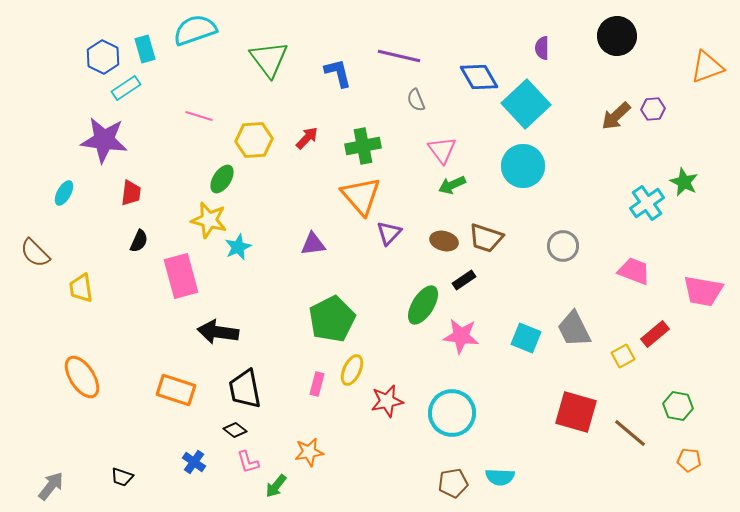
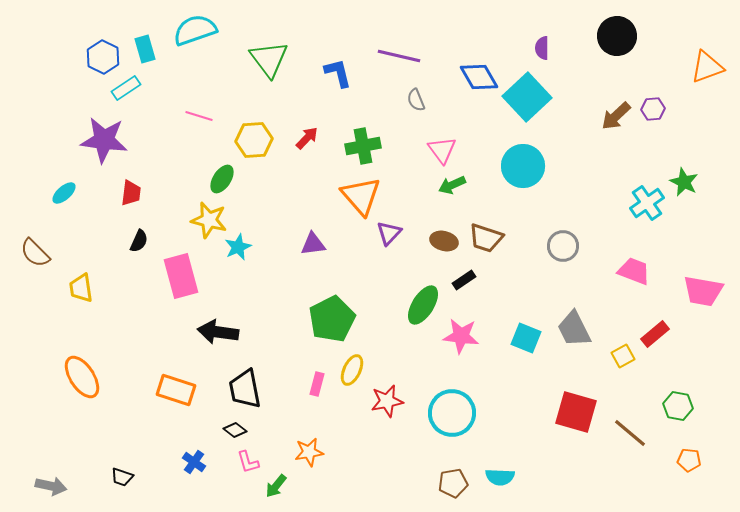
cyan square at (526, 104): moved 1 px right, 7 px up
cyan ellipse at (64, 193): rotated 20 degrees clockwise
gray arrow at (51, 486): rotated 64 degrees clockwise
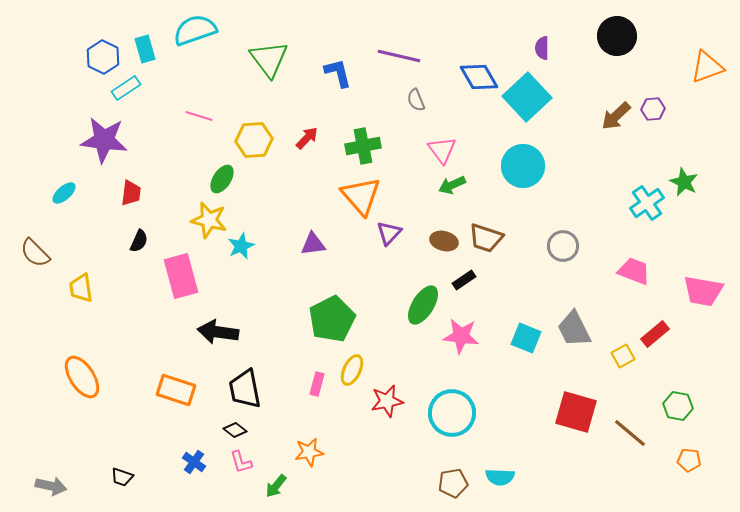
cyan star at (238, 247): moved 3 px right, 1 px up
pink L-shape at (248, 462): moved 7 px left
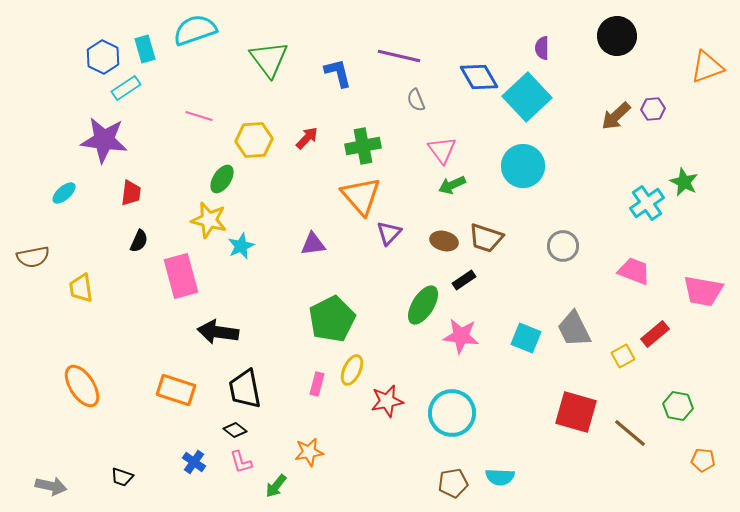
brown semicircle at (35, 253): moved 2 px left, 4 px down; rotated 56 degrees counterclockwise
orange ellipse at (82, 377): moved 9 px down
orange pentagon at (689, 460): moved 14 px right
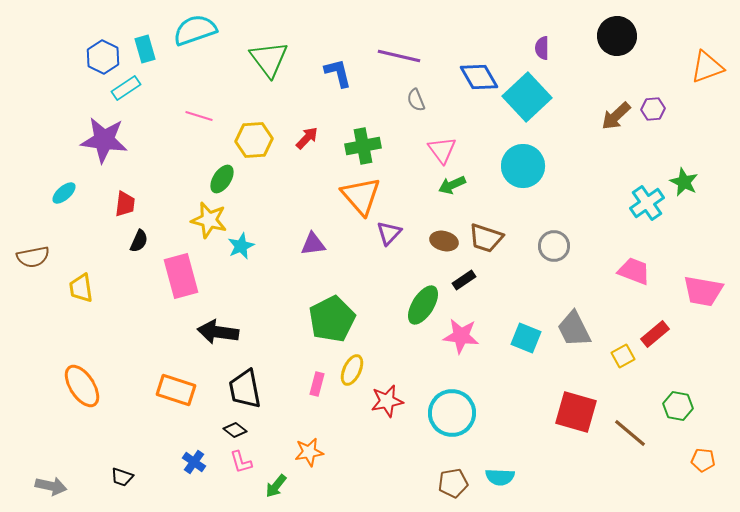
red trapezoid at (131, 193): moved 6 px left, 11 px down
gray circle at (563, 246): moved 9 px left
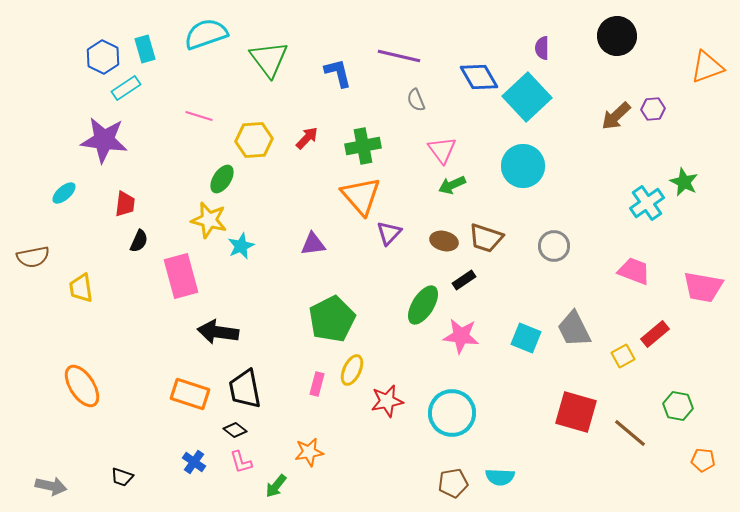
cyan semicircle at (195, 30): moved 11 px right, 4 px down
pink trapezoid at (703, 291): moved 4 px up
orange rectangle at (176, 390): moved 14 px right, 4 px down
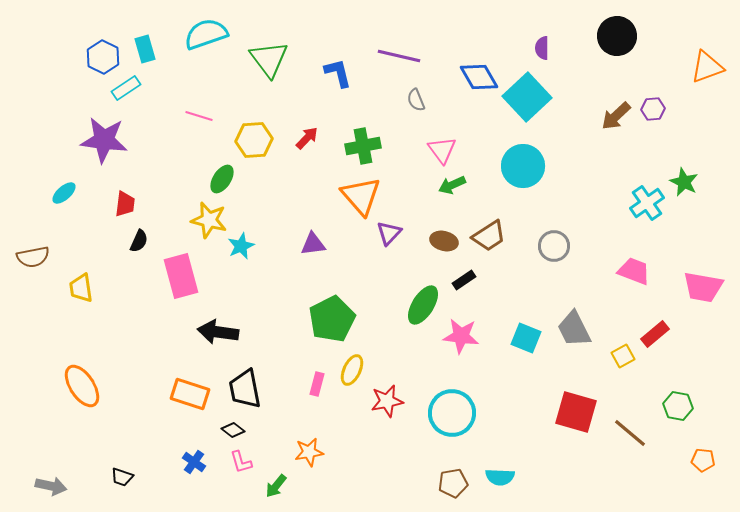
brown trapezoid at (486, 238): moved 3 px right, 2 px up; rotated 51 degrees counterclockwise
black diamond at (235, 430): moved 2 px left
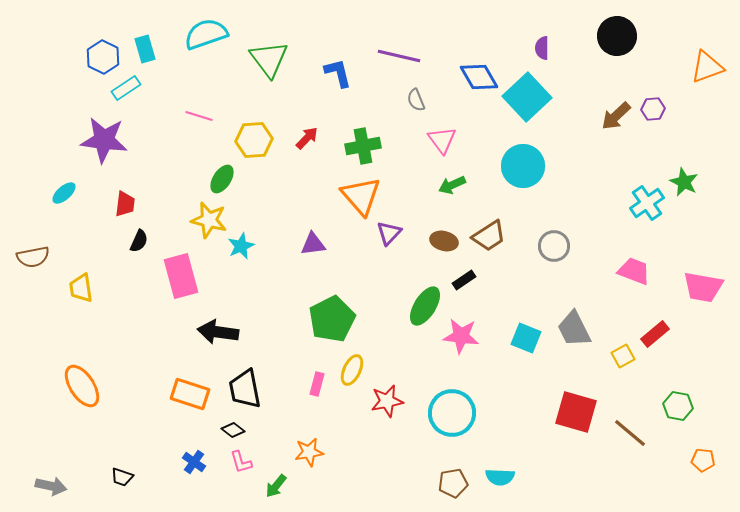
pink triangle at (442, 150): moved 10 px up
green ellipse at (423, 305): moved 2 px right, 1 px down
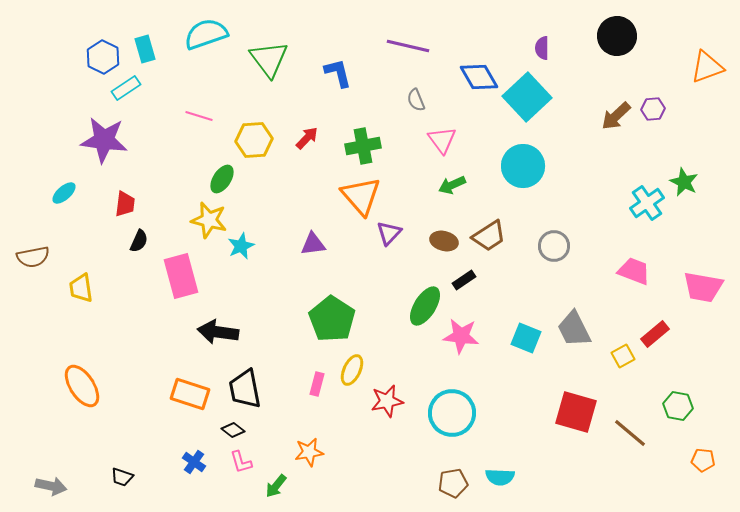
purple line at (399, 56): moved 9 px right, 10 px up
green pentagon at (332, 319): rotated 12 degrees counterclockwise
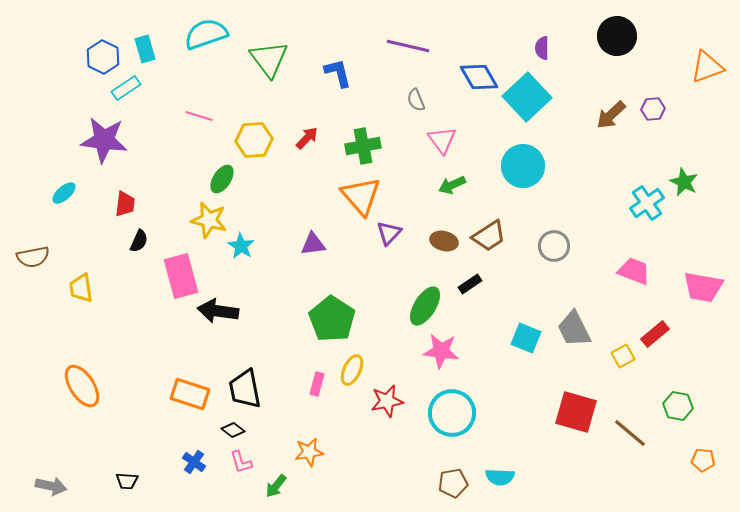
brown arrow at (616, 116): moved 5 px left, 1 px up
cyan star at (241, 246): rotated 16 degrees counterclockwise
black rectangle at (464, 280): moved 6 px right, 4 px down
black arrow at (218, 332): moved 21 px up
pink star at (461, 336): moved 20 px left, 15 px down
black trapezoid at (122, 477): moved 5 px right, 4 px down; rotated 15 degrees counterclockwise
